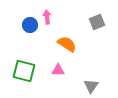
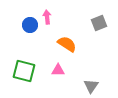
gray square: moved 2 px right, 1 px down
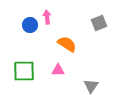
green square: rotated 15 degrees counterclockwise
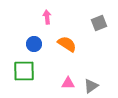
blue circle: moved 4 px right, 19 px down
pink triangle: moved 10 px right, 13 px down
gray triangle: rotated 21 degrees clockwise
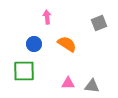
gray triangle: moved 1 px right; rotated 42 degrees clockwise
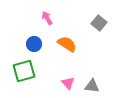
pink arrow: moved 1 px down; rotated 24 degrees counterclockwise
gray square: rotated 28 degrees counterclockwise
green square: rotated 15 degrees counterclockwise
pink triangle: rotated 48 degrees clockwise
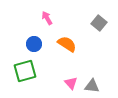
green square: moved 1 px right
pink triangle: moved 3 px right
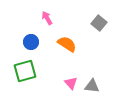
blue circle: moved 3 px left, 2 px up
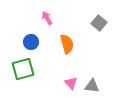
orange semicircle: rotated 42 degrees clockwise
green square: moved 2 px left, 2 px up
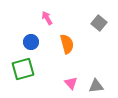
gray triangle: moved 4 px right; rotated 14 degrees counterclockwise
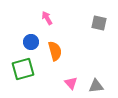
gray square: rotated 28 degrees counterclockwise
orange semicircle: moved 12 px left, 7 px down
